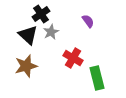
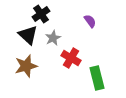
purple semicircle: moved 2 px right
gray star: moved 2 px right, 6 px down
red cross: moved 2 px left
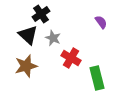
purple semicircle: moved 11 px right, 1 px down
gray star: rotated 21 degrees counterclockwise
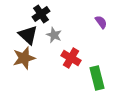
gray star: moved 1 px right, 3 px up
brown star: moved 2 px left, 8 px up
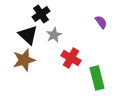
gray star: rotated 21 degrees clockwise
brown star: moved 2 px down
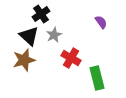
black triangle: moved 1 px right, 1 px down
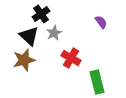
gray star: moved 2 px up
green rectangle: moved 4 px down
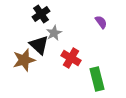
black triangle: moved 10 px right, 9 px down
green rectangle: moved 3 px up
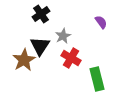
gray star: moved 9 px right, 3 px down
black triangle: moved 1 px right, 1 px down; rotated 20 degrees clockwise
brown star: rotated 15 degrees counterclockwise
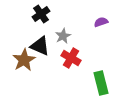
purple semicircle: rotated 72 degrees counterclockwise
black triangle: rotated 40 degrees counterclockwise
green rectangle: moved 4 px right, 4 px down
